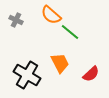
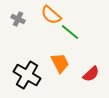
gray cross: moved 2 px right, 1 px up
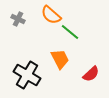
orange trapezoid: moved 4 px up
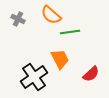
green line: rotated 48 degrees counterclockwise
black cross: moved 7 px right, 2 px down; rotated 24 degrees clockwise
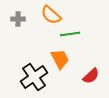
gray cross: rotated 24 degrees counterclockwise
green line: moved 2 px down
red semicircle: moved 2 px down
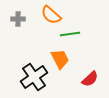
red semicircle: moved 1 px left, 3 px down
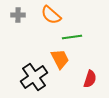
gray cross: moved 4 px up
green line: moved 2 px right, 3 px down
red semicircle: rotated 30 degrees counterclockwise
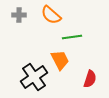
gray cross: moved 1 px right
orange trapezoid: moved 1 px down
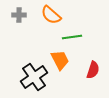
red semicircle: moved 3 px right, 9 px up
